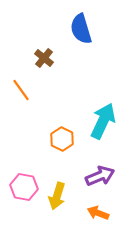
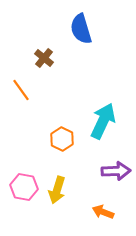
purple arrow: moved 16 px right, 5 px up; rotated 20 degrees clockwise
yellow arrow: moved 6 px up
orange arrow: moved 5 px right, 1 px up
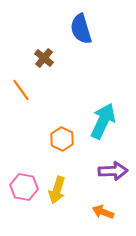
purple arrow: moved 3 px left
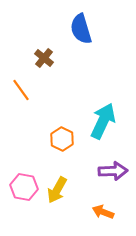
yellow arrow: rotated 12 degrees clockwise
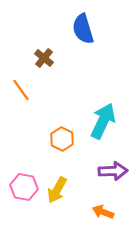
blue semicircle: moved 2 px right
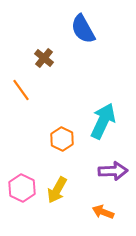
blue semicircle: rotated 12 degrees counterclockwise
pink hexagon: moved 2 px left, 1 px down; rotated 16 degrees clockwise
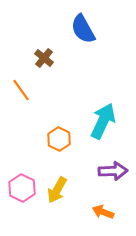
orange hexagon: moved 3 px left
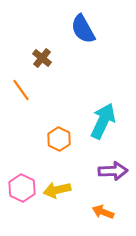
brown cross: moved 2 px left
yellow arrow: rotated 48 degrees clockwise
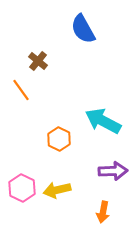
brown cross: moved 4 px left, 3 px down
cyan arrow: rotated 87 degrees counterclockwise
orange arrow: rotated 100 degrees counterclockwise
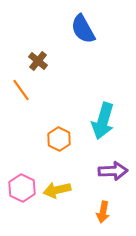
cyan arrow: rotated 102 degrees counterclockwise
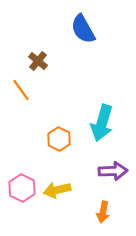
cyan arrow: moved 1 px left, 2 px down
